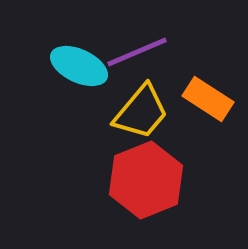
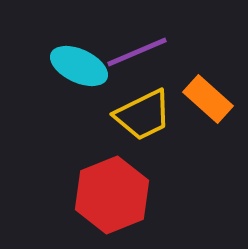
orange rectangle: rotated 9 degrees clockwise
yellow trapezoid: moved 2 px right, 3 px down; rotated 24 degrees clockwise
red hexagon: moved 34 px left, 15 px down
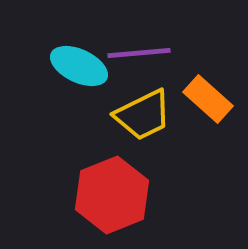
purple line: moved 2 px right, 1 px down; rotated 18 degrees clockwise
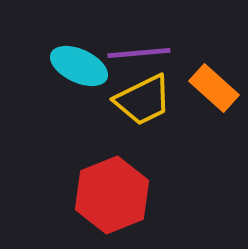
orange rectangle: moved 6 px right, 11 px up
yellow trapezoid: moved 15 px up
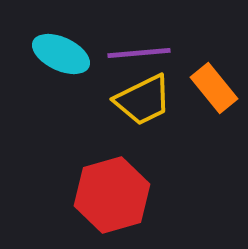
cyan ellipse: moved 18 px left, 12 px up
orange rectangle: rotated 9 degrees clockwise
red hexagon: rotated 6 degrees clockwise
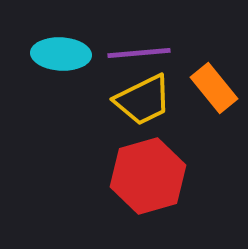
cyan ellipse: rotated 22 degrees counterclockwise
red hexagon: moved 36 px right, 19 px up
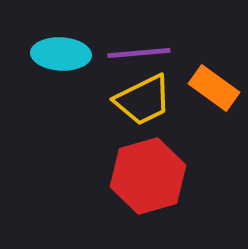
orange rectangle: rotated 15 degrees counterclockwise
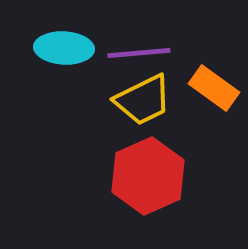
cyan ellipse: moved 3 px right, 6 px up
red hexagon: rotated 8 degrees counterclockwise
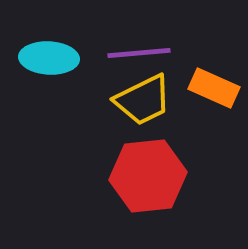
cyan ellipse: moved 15 px left, 10 px down
orange rectangle: rotated 12 degrees counterclockwise
red hexagon: rotated 18 degrees clockwise
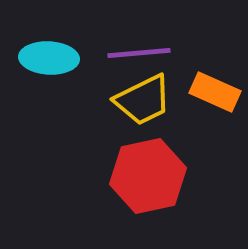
orange rectangle: moved 1 px right, 4 px down
red hexagon: rotated 6 degrees counterclockwise
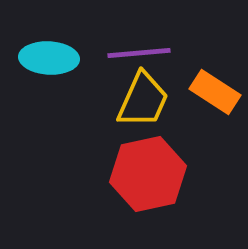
orange rectangle: rotated 9 degrees clockwise
yellow trapezoid: rotated 40 degrees counterclockwise
red hexagon: moved 2 px up
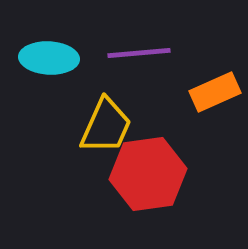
orange rectangle: rotated 57 degrees counterclockwise
yellow trapezoid: moved 37 px left, 26 px down
red hexagon: rotated 4 degrees clockwise
